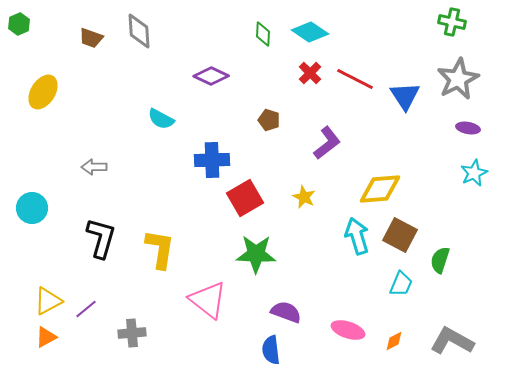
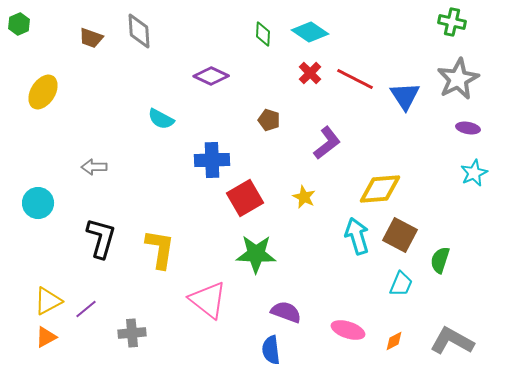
cyan circle: moved 6 px right, 5 px up
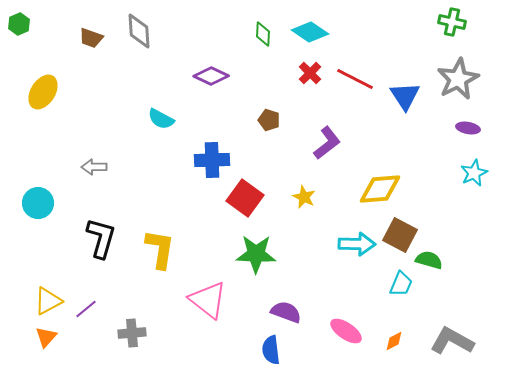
red square: rotated 24 degrees counterclockwise
cyan arrow: moved 8 px down; rotated 108 degrees clockwise
green semicircle: moved 11 px left; rotated 88 degrees clockwise
pink ellipse: moved 2 px left, 1 px down; rotated 16 degrees clockwise
orange triangle: rotated 20 degrees counterclockwise
